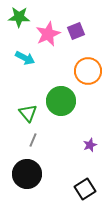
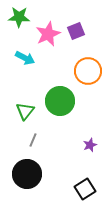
green circle: moved 1 px left
green triangle: moved 3 px left, 2 px up; rotated 18 degrees clockwise
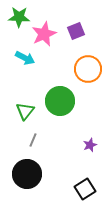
pink star: moved 4 px left
orange circle: moved 2 px up
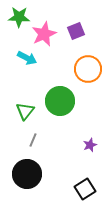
cyan arrow: moved 2 px right
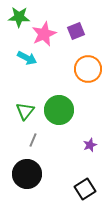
green circle: moved 1 px left, 9 px down
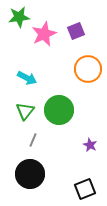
green star: rotated 10 degrees counterclockwise
cyan arrow: moved 20 px down
purple star: rotated 24 degrees counterclockwise
black circle: moved 3 px right
black square: rotated 10 degrees clockwise
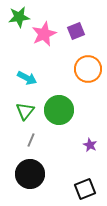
gray line: moved 2 px left
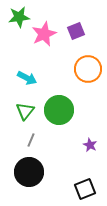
black circle: moved 1 px left, 2 px up
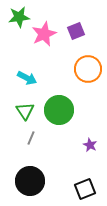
green triangle: rotated 12 degrees counterclockwise
gray line: moved 2 px up
black circle: moved 1 px right, 9 px down
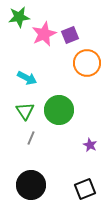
purple square: moved 6 px left, 4 px down
orange circle: moved 1 px left, 6 px up
black circle: moved 1 px right, 4 px down
